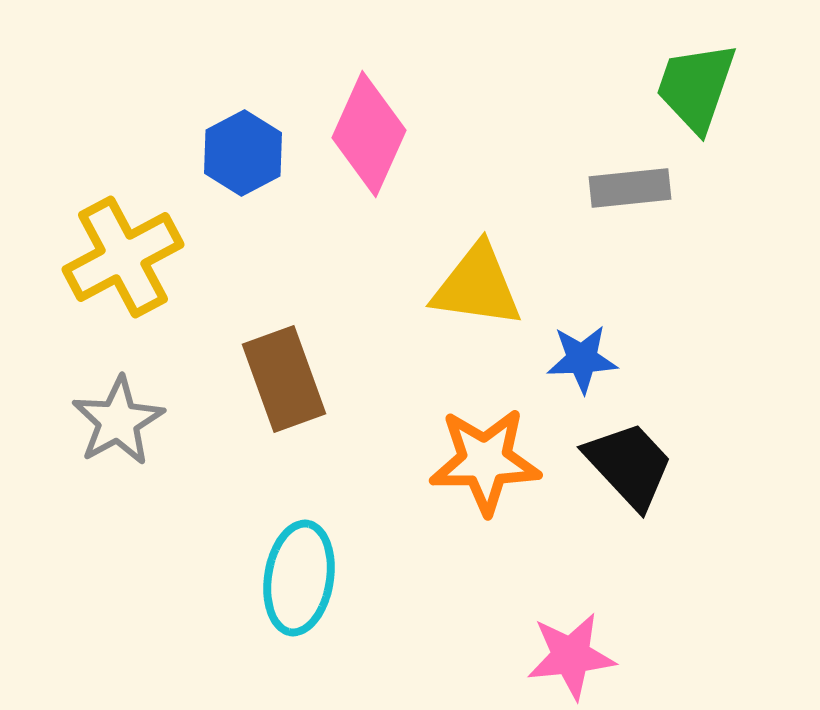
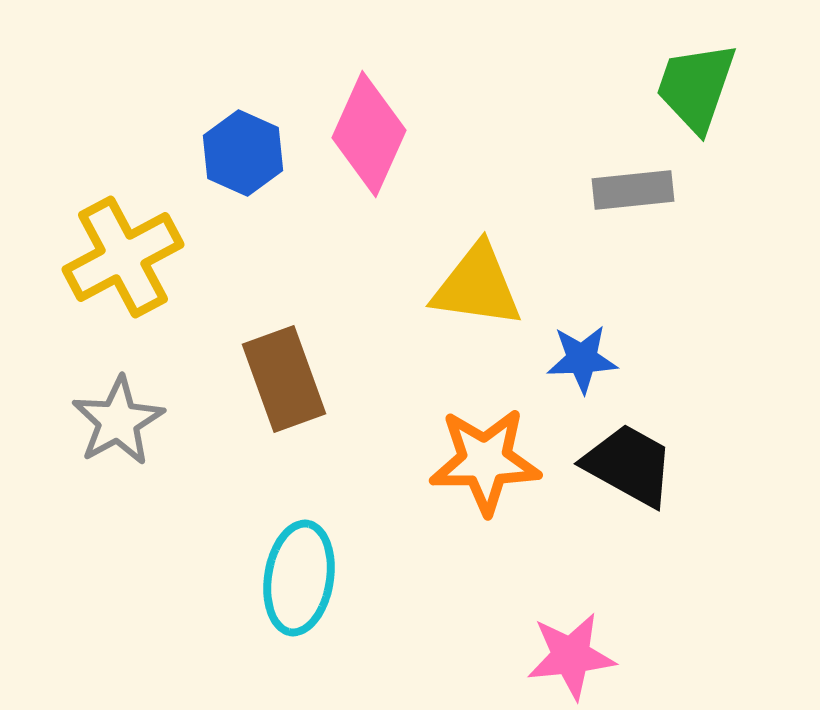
blue hexagon: rotated 8 degrees counterclockwise
gray rectangle: moved 3 px right, 2 px down
black trapezoid: rotated 18 degrees counterclockwise
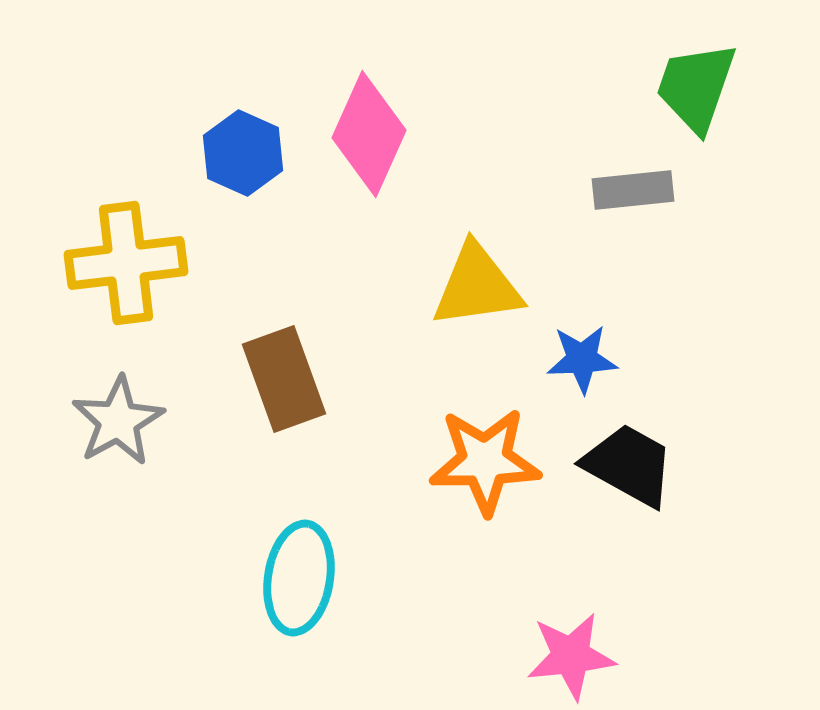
yellow cross: moved 3 px right, 6 px down; rotated 21 degrees clockwise
yellow triangle: rotated 16 degrees counterclockwise
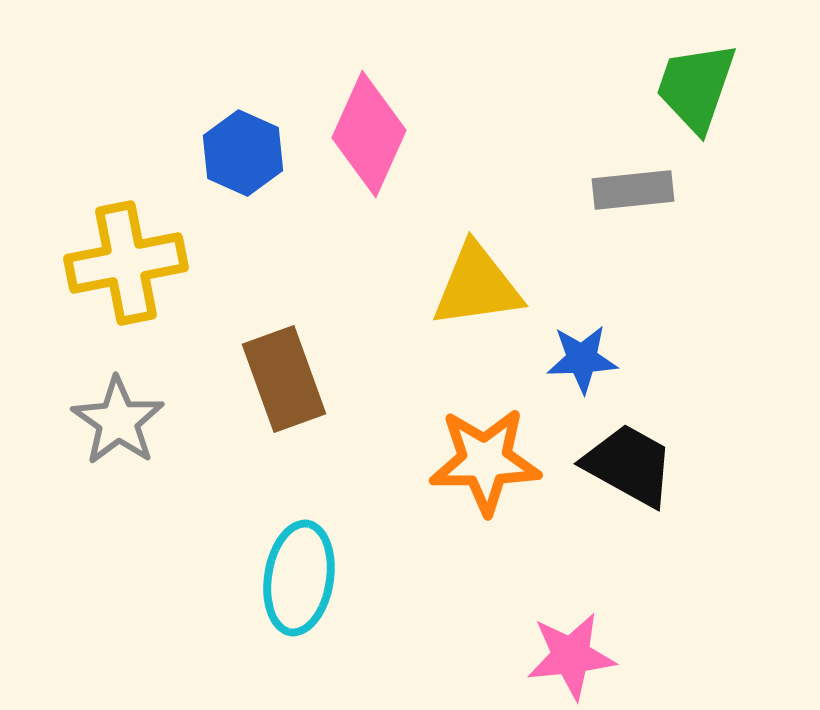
yellow cross: rotated 4 degrees counterclockwise
gray star: rotated 8 degrees counterclockwise
